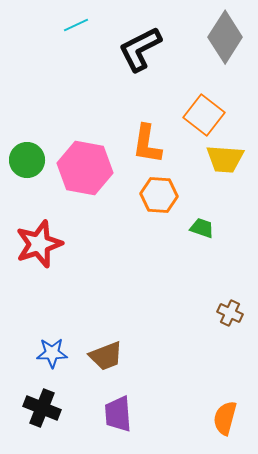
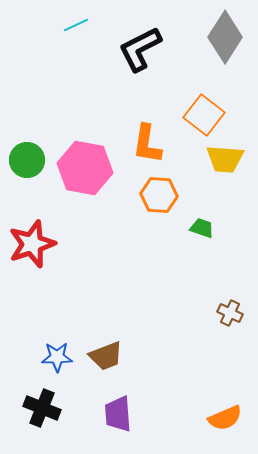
red star: moved 7 px left
blue star: moved 5 px right, 4 px down
orange semicircle: rotated 128 degrees counterclockwise
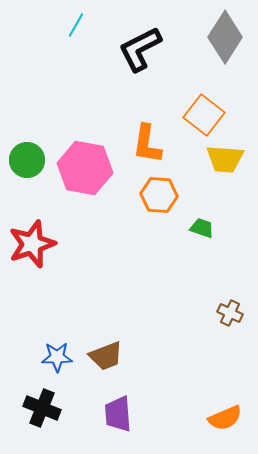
cyan line: rotated 35 degrees counterclockwise
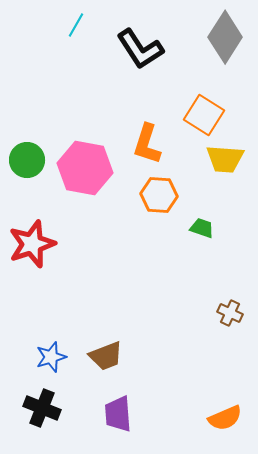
black L-shape: rotated 96 degrees counterclockwise
orange square: rotated 6 degrees counterclockwise
orange L-shape: rotated 9 degrees clockwise
blue star: moved 6 px left; rotated 16 degrees counterclockwise
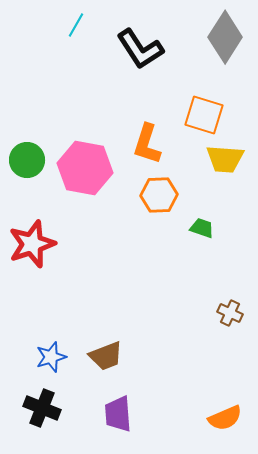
orange square: rotated 15 degrees counterclockwise
orange hexagon: rotated 6 degrees counterclockwise
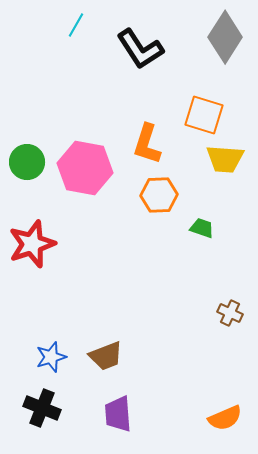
green circle: moved 2 px down
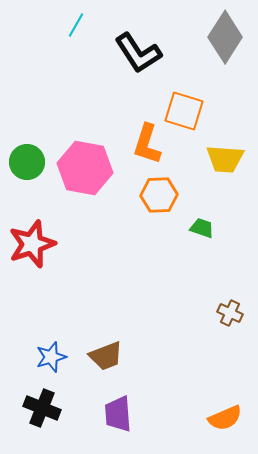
black L-shape: moved 2 px left, 4 px down
orange square: moved 20 px left, 4 px up
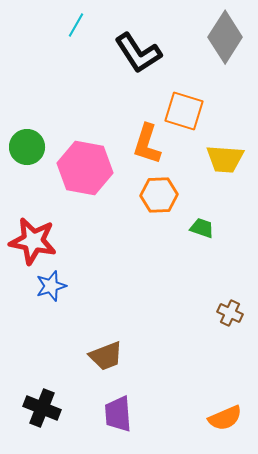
green circle: moved 15 px up
red star: moved 1 px right, 3 px up; rotated 30 degrees clockwise
blue star: moved 71 px up
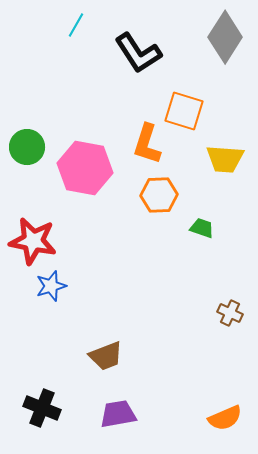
purple trapezoid: rotated 84 degrees clockwise
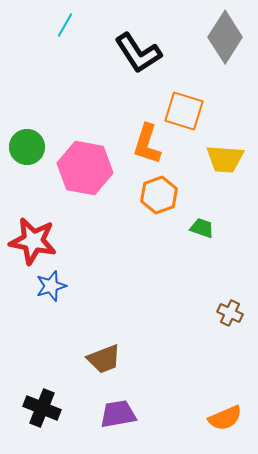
cyan line: moved 11 px left
orange hexagon: rotated 18 degrees counterclockwise
brown trapezoid: moved 2 px left, 3 px down
